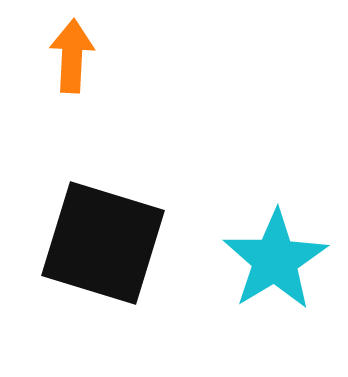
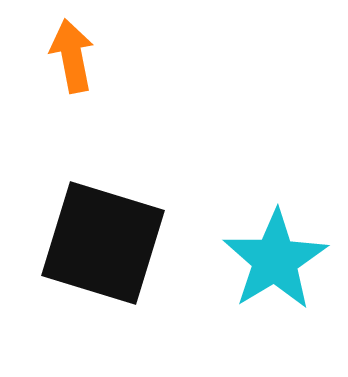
orange arrow: rotated 14 degrees counterclockwise
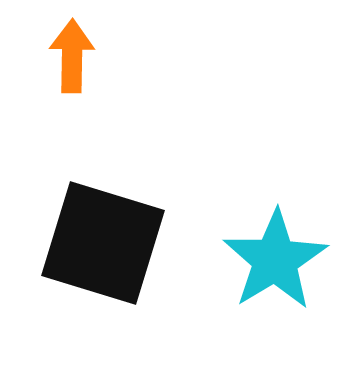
orange arrow: rotated 12 degrees clockwise
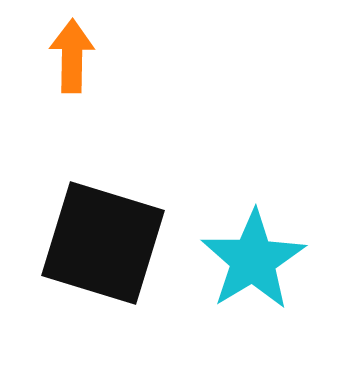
cyan star: moved 22 px left
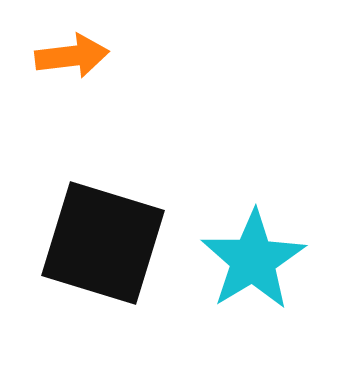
orange arrow: rotated 82 degrees clockwise
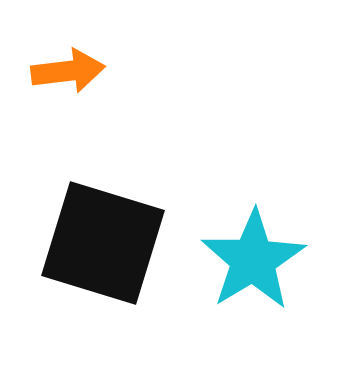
orange arrow: moved 4 px left, 15 px down
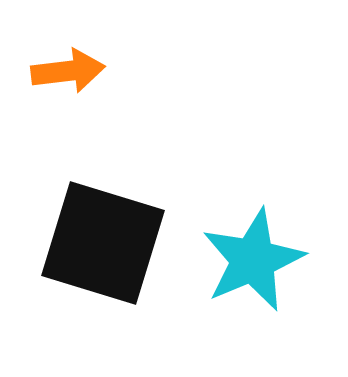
cyan star: rotated 8 degrees clockwise
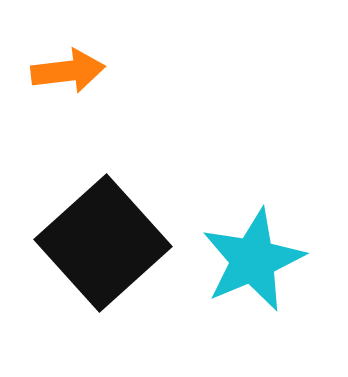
black square: rotated 31 degrees clockwise
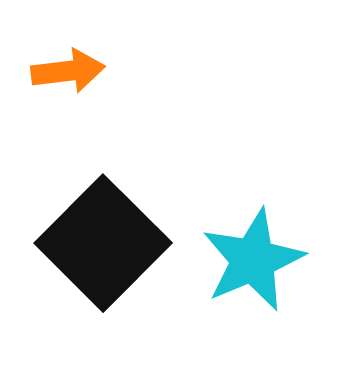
black square: rotated 3 degrees counterclockwise
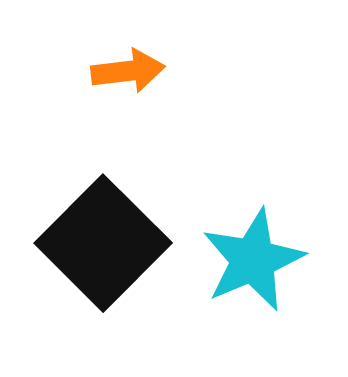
orange arrow: moved 60 px right
